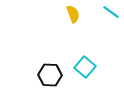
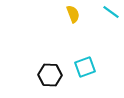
cyan square: rotated 30 degrees clockwise
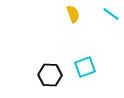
cyan line: moved 2 px down
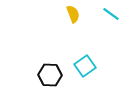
cyan square: moved 1 px up; rotated 15 degrees counterclockwise
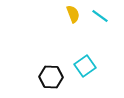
cyan line: moved 11 px left, 2 px down
black hexagon: moved 1 px right, 2 px down
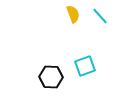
cyan line: rotated 12 degrees clockwise
cyan square: rotated 15 degrees clockwise
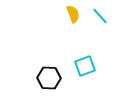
black hexagon: moved 2 px left, 1 px down
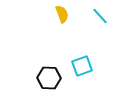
yellow semicircle: moved 11 px left
cyan square: moved 3 px left
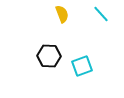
cyan line: moved 1 px right, 2 px up
black hexagon: moved 22 px up
